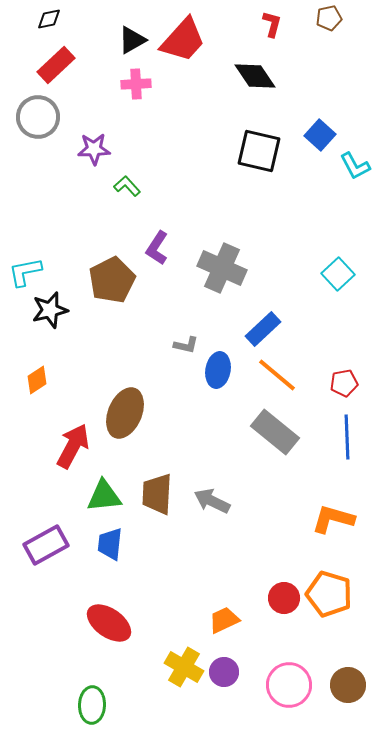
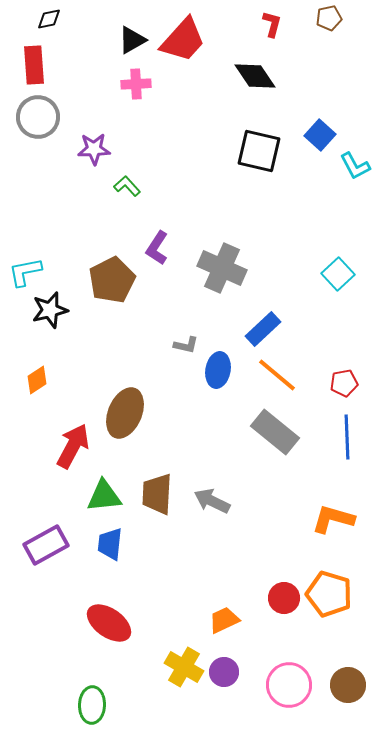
red rectangle at (56, 65): moved 22 px left; rotated 51 degrees counterclockwise
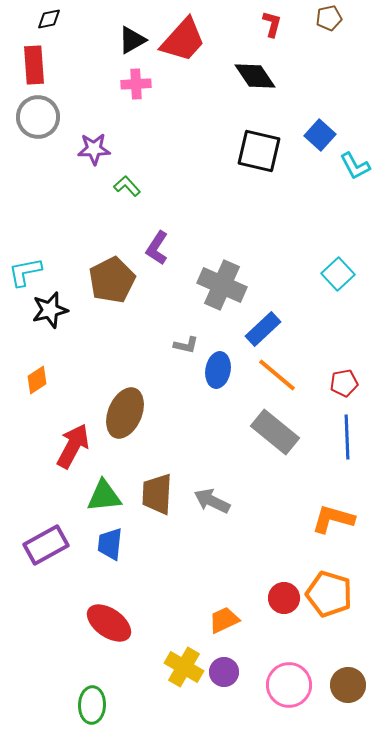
gray cross at (222, 268): moved 17 px down
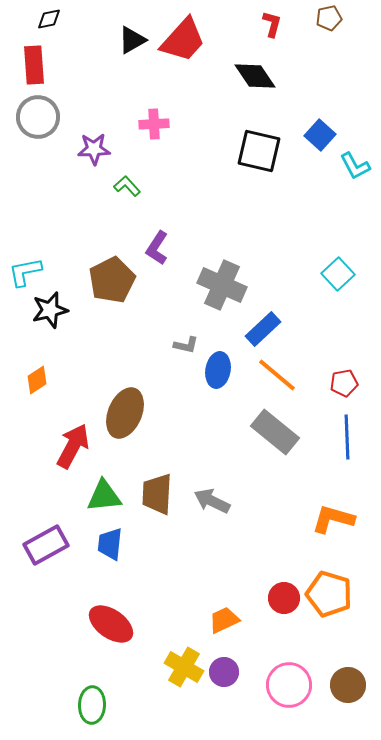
pink cross at (136, 84): moved 18 px right, 40 px down
red ellipse at (109, 623): moved 2 px right, 1 px down
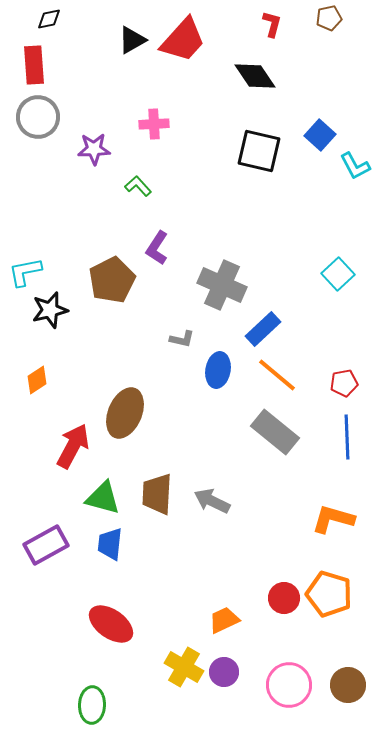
green L-shape at (127, 186): moved 11 px right
gray L-shape at (186, 345): moved 4 px left, 6 px up
green triangle at (104, 496): moved 1 px left, 2 px down; rotated 21 degrees clockwise
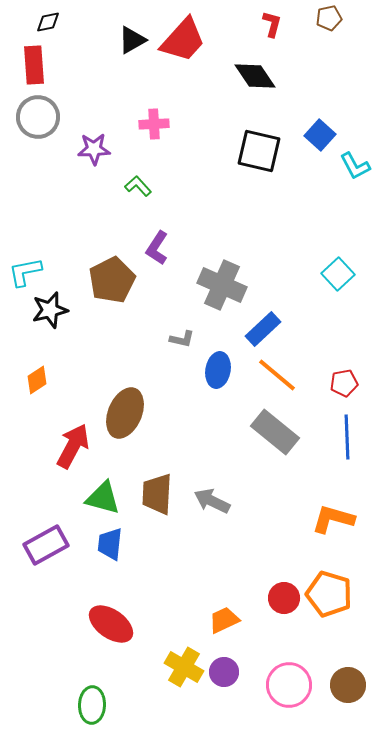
black diamond at (49, 19): moved 1 px left, 3 px down
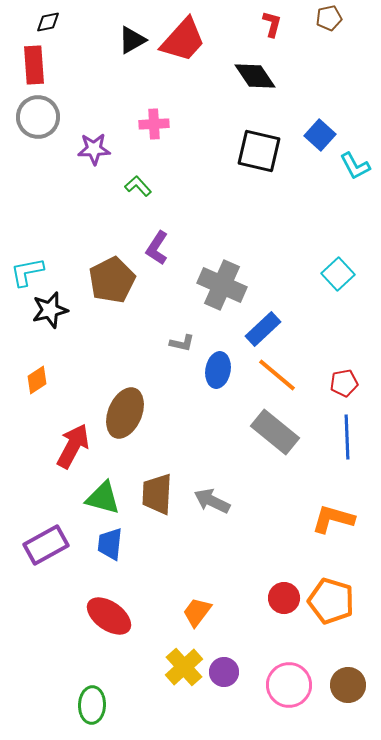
cyan L-shape at (25, 272): moved 2 px right
gray L-shape at (182, 339): moved 4 px down
orange pentagon at (329, 594): moved 2 px right, 7 px down
orange trapezoid at (224, 620): moved 27 px left, 8 px up; rotated 28 degrees counterclockwise
red ellipse at (111, 624): moved 2 px left, 8 px up
yellow cross at (184, 667): rotated 18 degrees clockwise
